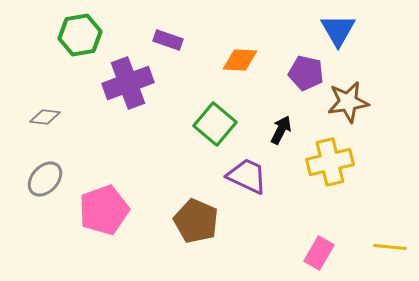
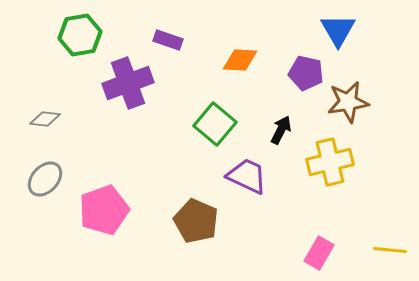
gray diamond: moved 2 px down
yellow line: moved 3 px down
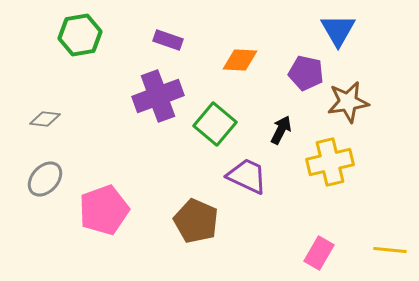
purple cross: moved 30 px right, 13 px down
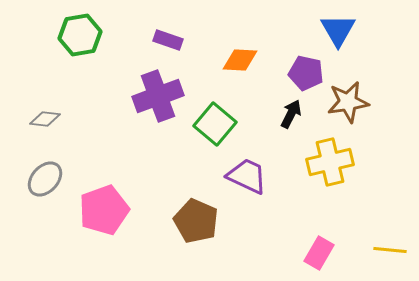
black arrow: moved 10 px right, 16 px up
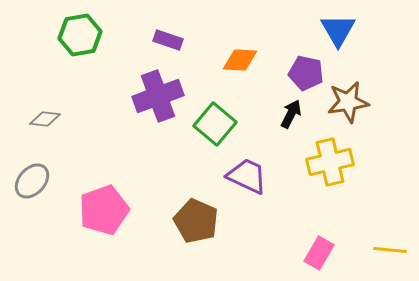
gray ellipse: moved 13 px left, 2 px down
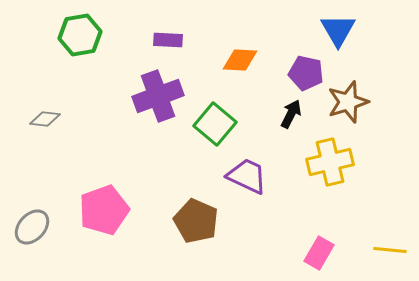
purple rectangle: rotated 16 degrees counterclockwise
brown star: rotated 9 degrees counterclockwise
gray ellipse: moved 46 px down
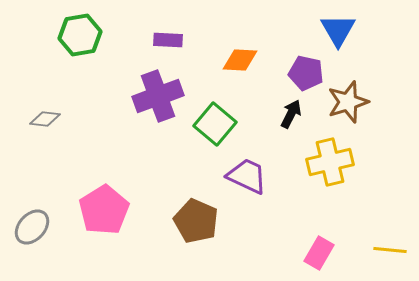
pink pentagon: rotated 12 degrees counterclockwise
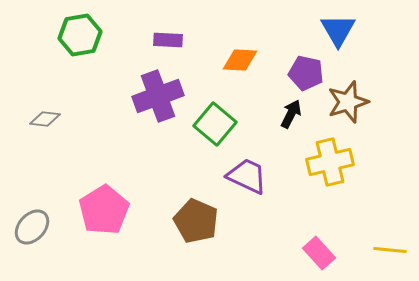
pink rectangle: rotated 72 degrees counterclockwise
